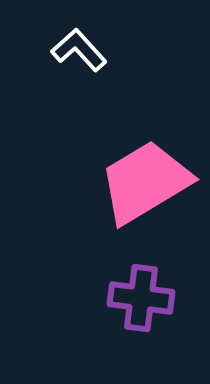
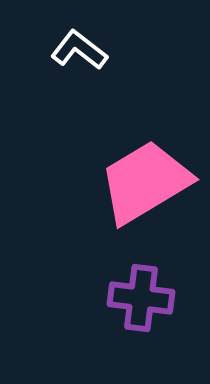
white L-shape: rotated 10 degrees counterclockwise
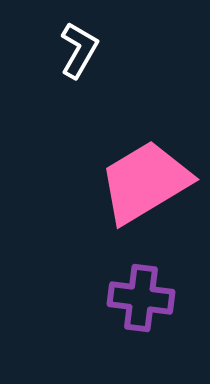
white L-shape: rotated 82 degrees clockwise
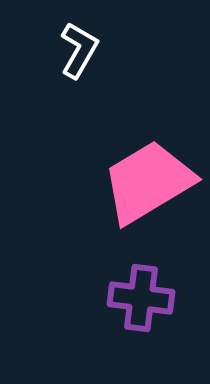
pink trapezoid: moved 3 px right
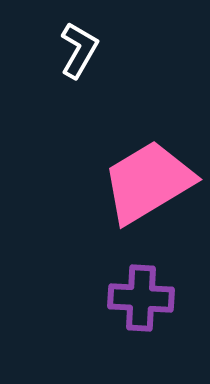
purple cross: rotated 4 degrees counterclockwise
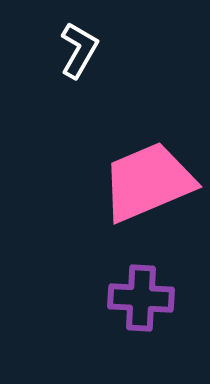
pink trapezoid: rotated 8 degrees clockwise
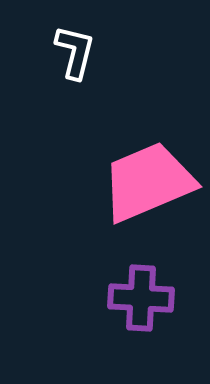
white L-shape: moved 4 px left, 2 px down; rotated 16 degrees counterclockwise
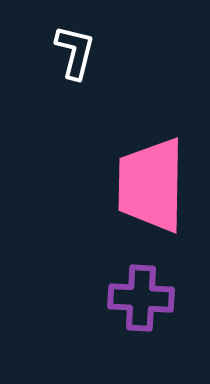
pink trapezoid: moved 3 px right, 3 px down; rotated 66 degrees counterclockwise
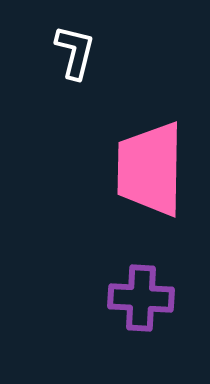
pink trapezoid: moved 1 px left, 16 px up
